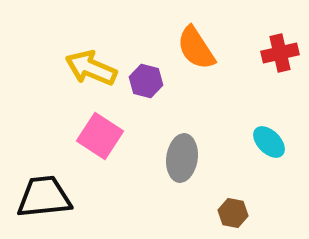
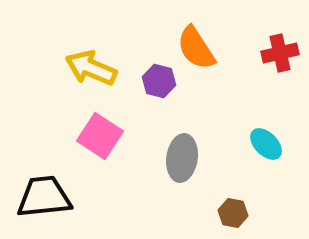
purple hexagon: moved 13 px right
cyan ellipse: moved 3 px left, 2 px down
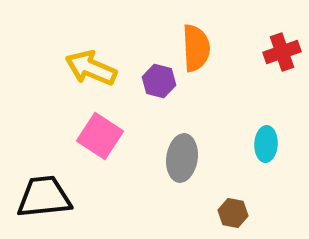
orange semicircle: rotated 150 degrees counterclockwise
red cross: moved 2 px right, 1 px up; rotated 6 degrees counterclockwise
cyan ellipse: rotated 48 degrees clockwise
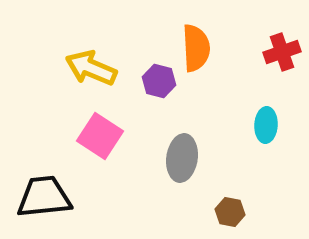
cyan ellipse: moved 19 px up
brown hexagon: moved 3 px left, 1 px up
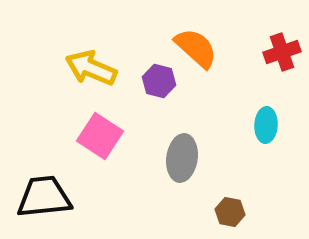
orange semicircle: rotated 45 degrees counterclockwise
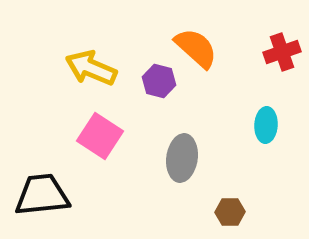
black trapezoid: moved 2 px left, 2 px up
brown hexagon: rotated 12 degrees counterclockwise
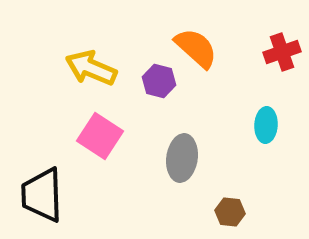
black trapezoid: rotated 86 degrees counterclockwise
brown hexagon: rotated 8 degrees clockwise
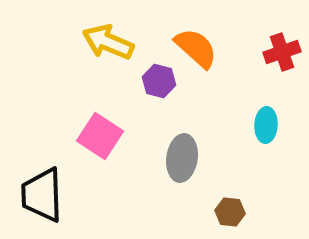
yellow arrow: moved 17 px right, 26 px up
